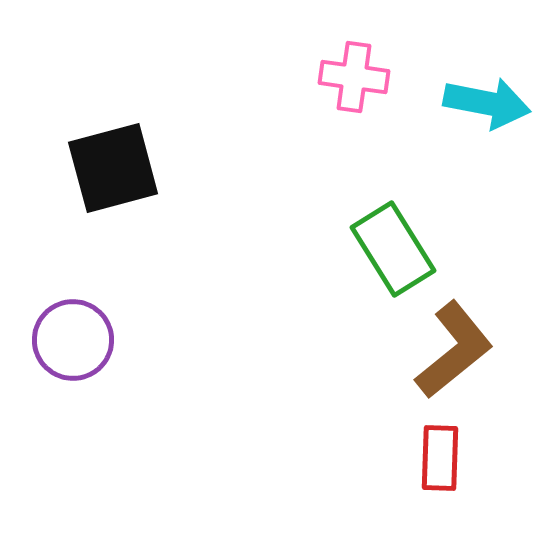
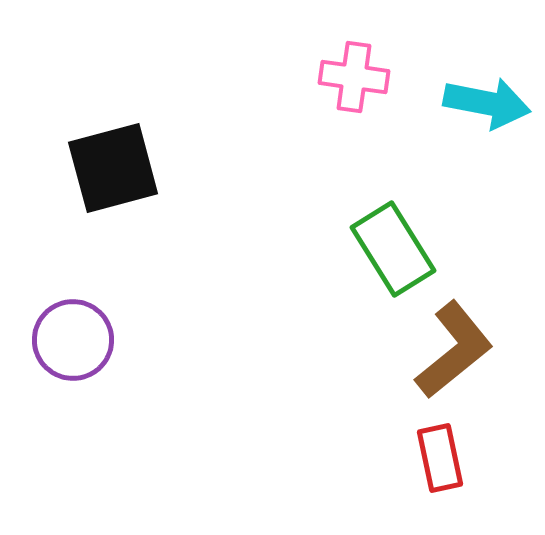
red rectangle: rotated 14 degrees counterclockwise
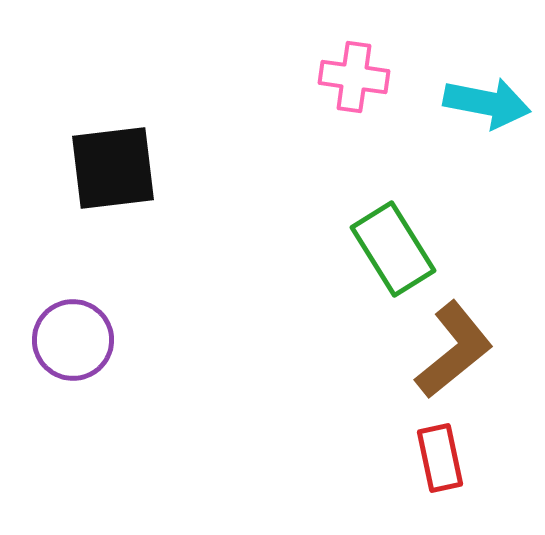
black square: rotated 8 degrees clockwise
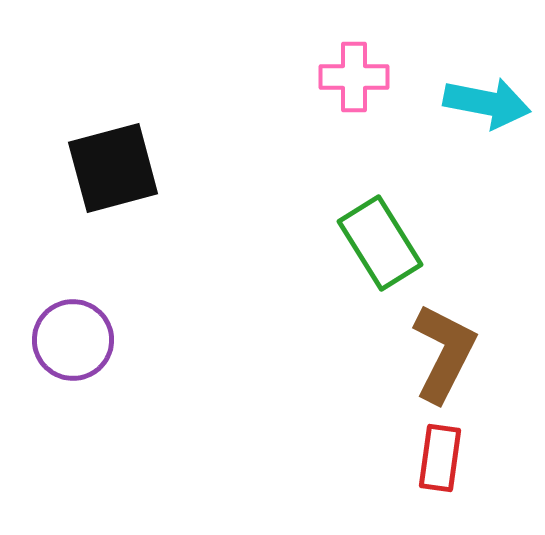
pink cross: rotated 8 degrees counterclockwise
black square: rotated 8 degrees counterclockwise
green rectangle: moved 13 px left, 6 px up
brown L-shape: moved 10 px left, 3 px down; rotated 24 degrees counterclockwise
red rectangle: rotated 20 degrees clockwise
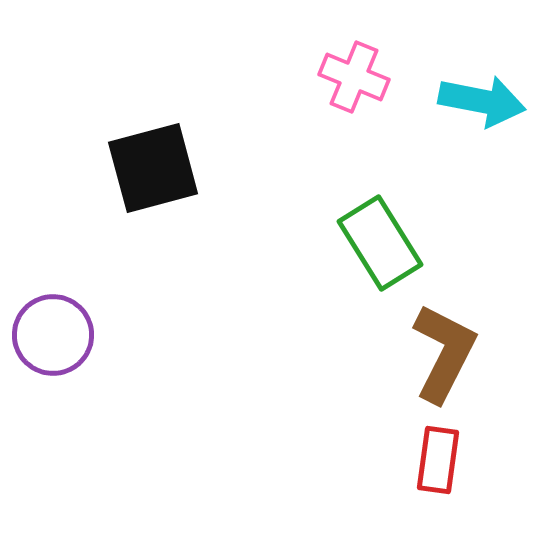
pink cross: rotated 22 degrees clockwise
cyan arrow: moved 5 px left, 2 px up
black square: moved 40 px right
purple circle: moved 20 px left, 5 px up
red rectangle: moved 2 px left, 2 px down
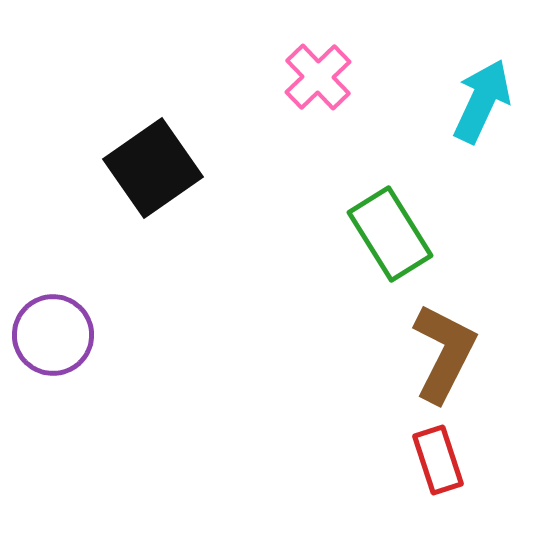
pink cross: moved 36 px left; rotated 24 degrees clockwise
cyan arrow: rotated 76 degrees counterclockwise
black square: rotated 20 degrees counterclockwise
green rectangle: moved 10 px right, 9 px up
red rectangle: rotated 26 degrees counterclockwise
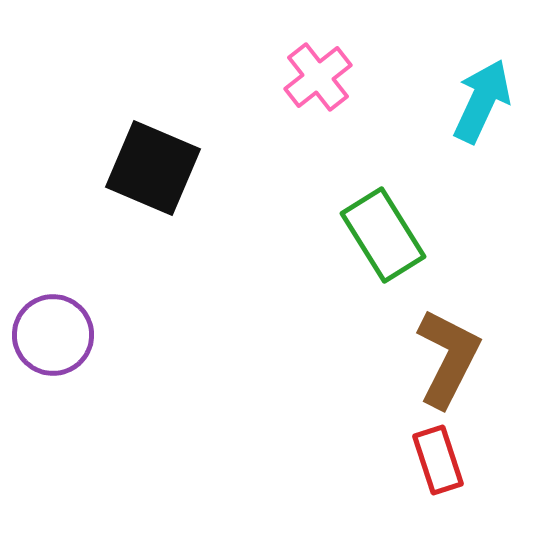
pink cross: rotated 6 degrees clockwise
black square: rotated 32 degrees counterclockwise
green rectangle: moved 7 px left, 1 px down
brown L-shape: moved 4 px right, 5 px down
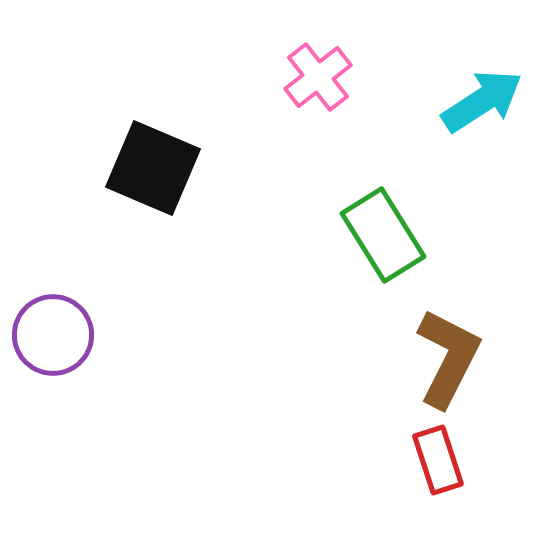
cyan arrow: rotated 32 degrees clockwise
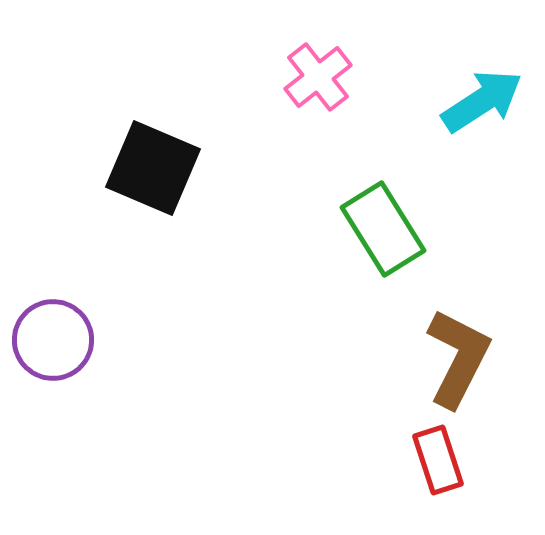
green rectangle: moved 6 px up
purple circle: moved 5 px down
brown L-shape: moved 10 px right
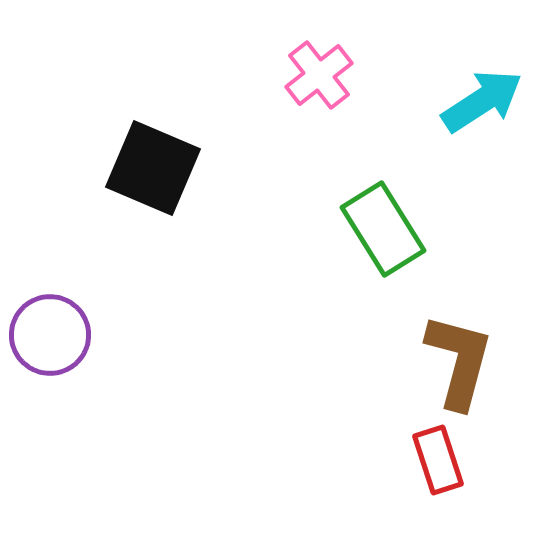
pink cross: moved 1 px right, 2 px up
purple circle: moved 3 px left, 5 px up
brown L-shape: moved 1 px right, 3 px down; rotated 12 degrees counterclockwise
